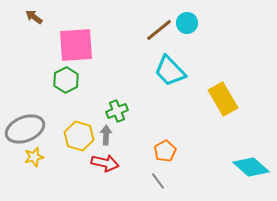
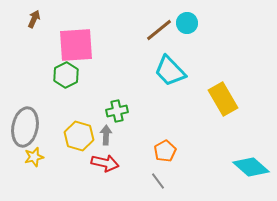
brown arrow: moved 2 px down; rotated 78 degrees clockwise
green hexagon: moved 5 px up
green cross: rotated 10 degrees clockwise
gray ellipse: moved 2 px up; rotated 57 degrees counterclockwise
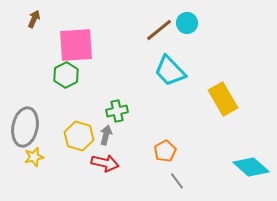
gray arrow: rotated 12 degrees clockwise
gray line: moved 19 px right
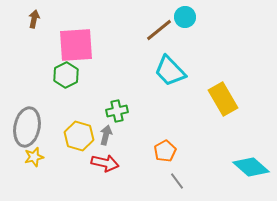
brown arrow: rotated 12 degrees counterclockwise
cyan circle: moved 2 px left, 6 px up
gray ellipse: moved 2 px right
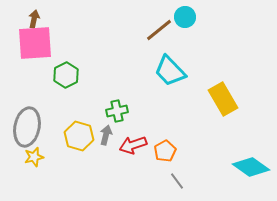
pink square: moved 41 px left, 2 px up
red arrow: moved 28 px right, 18 px up; rotated 148 degrees clockwise
cyan diamond: rotated 6 degrees counterclockwise
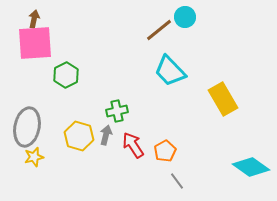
red arrow: rotated 76 degrees clockwise
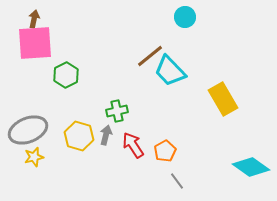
brown line: moved 9 px left, 26 px down
gray ellipse: moved 1 px right, 3 px down; rotated 57 degrees clockwise
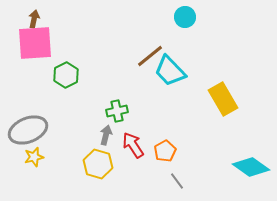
yellow hexagon: moved 19 px right, 28 px down
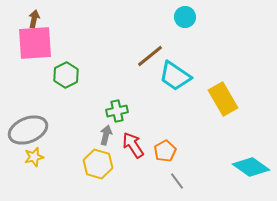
cyan trapezoid: moved 5 px right, 5 px down; rotated 12 degrees counterclockwise
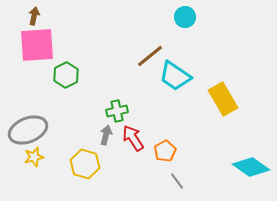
brown arrow: moved 3 px up
pink square: moved 2 px right, 2 px down
red arrow: moved 7 px up
yellow hexagon: moved 13 px left
